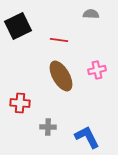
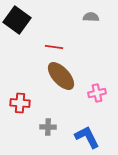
gray semicircle: moved 3 px down
black square: moved 1 px left, 6 px up; rotated 28 degrees counterclockwise
red line: moved 5 px left, 7 px down
pink cross: moved 23 px down
brown ellipse: rotated 12 degrees counterclockwise
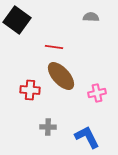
red cross: moved 10 px right, 13 px up
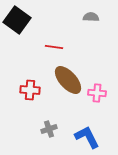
brown ellipse: moved 7 px right, 4 px down
pink cross: rotated 18 degrees clockwise
gray cross: moved 1 px right, 2 px down; rotated 21 degrees counterclockwise
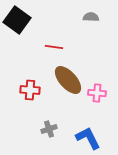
blue L-shape: moved 1 px right, 1 px down
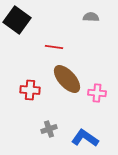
brown ellipse: moved 1 px left, 1 px up
blue L-shape: moved 3 px left; rotated 28 degrees counterclockwise
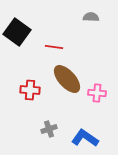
black square: moved 12 px down
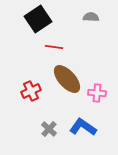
black square: moved 21 px right, 13 px up; rotated 20 degrees clockwise
red cross: moved 1 px right, 1 px down; rotated 30 degrees counterclockwise
gray cross: rotated 28 degrees counterclockwise
blue L-shape: moved 2 px left, 11 px up
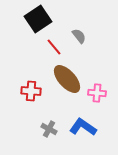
gray semicircle: moved 12 px left, 19 px down; rotated 49 degrees clockwise
red line: rotated 42 degrees clockwise
red cross: rotated 30 degrees clockwise
gray cross: rotated 14 degrees counterclockwise
